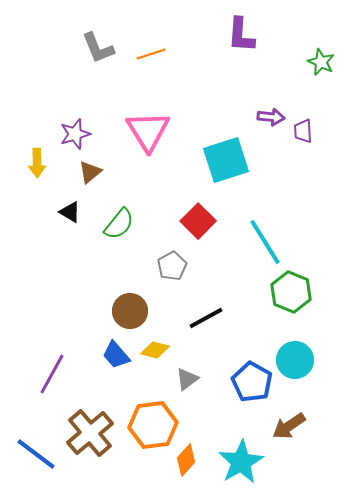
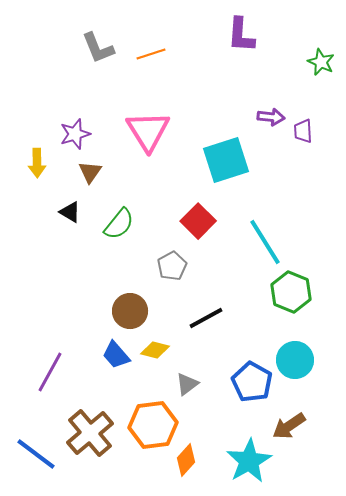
brown triangle: rotated 15 degrees counterclockwise
purple line: moved 2 px left, 2 px up
gray triangle: moved 5 px down
cyan star: moved 8 px right, 1 px up
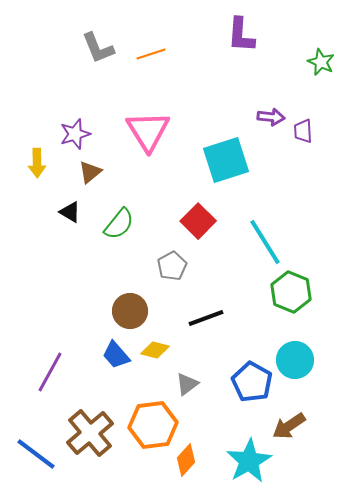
brown triangle: rotated 15 degrees clockwise
black line: rotated 9 degrees clockwise
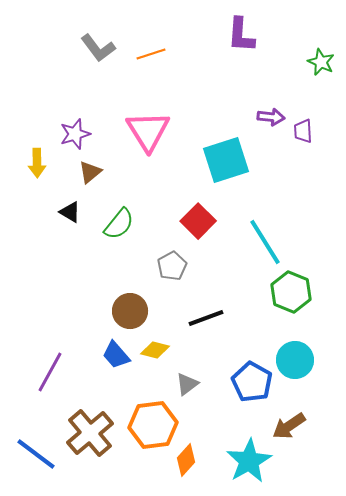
gray L-shape: rotated 15 degrees counterclockwise
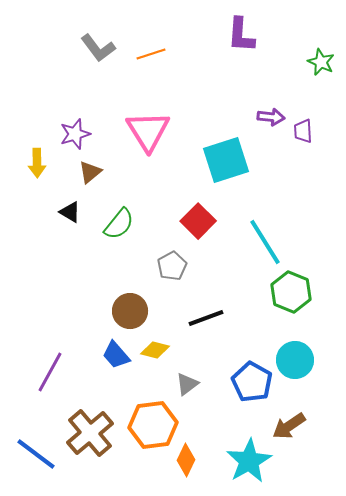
orange diamond: rotated 16 degrees counterclockwise
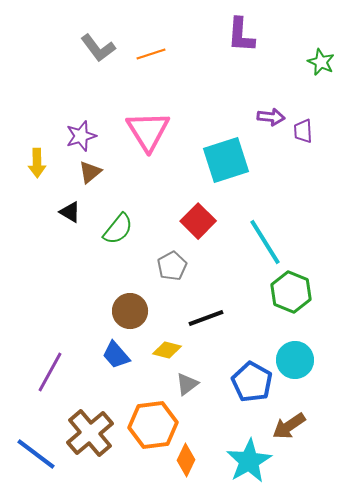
purple star: moved 6 px right, 2 px down
green semicircle: moved 1 px left, 5 px down
yellow diamond: moved 12 px right
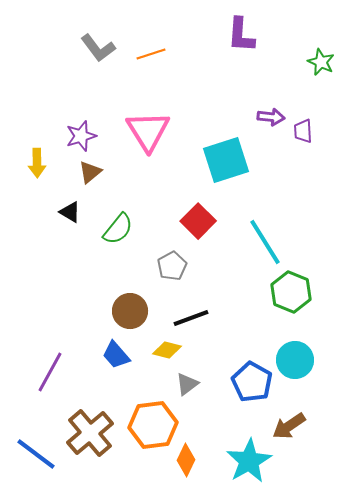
black line: moved 15 px left
